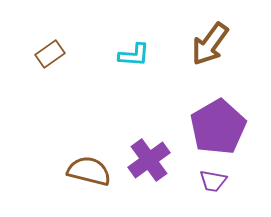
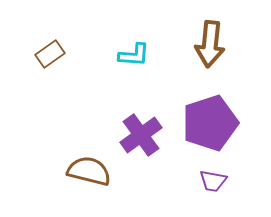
brown arrow: rotated 30 degrees counterclockwise
purple pentagon: moved 8 px left, 4 px up; rotated 12 degrees clockwise
purple cross: moved 8 px left, 25 px up
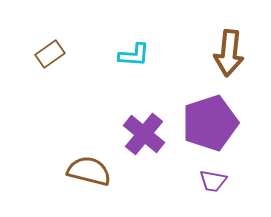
brown arrow: moved 19 px right, 9 px down
purple cross: moved 3 px right, 1 px up; rotated 15 degrees counterclockwise
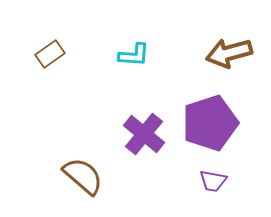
brown arrow: rotated 69 degrees clockwise
brown semicircle: moved 6 px left, 5 px down; rotated 27 degrees clockwise
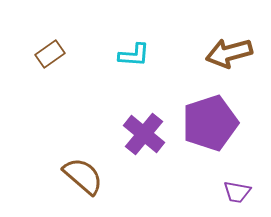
purple trapezoid: moved 24 px right, 11 px down
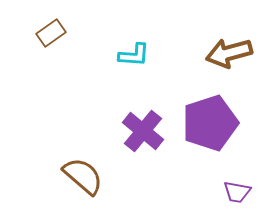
brown rectangle: moved 1 px right, 21 px up
purple cross: moved 1 px left, 3 px up
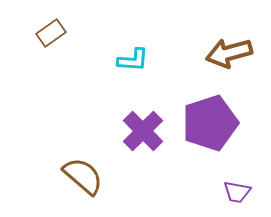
cyan L-shape: moved 1 px left, 5 px down
purple cross: rotated 6 degrees clockwise
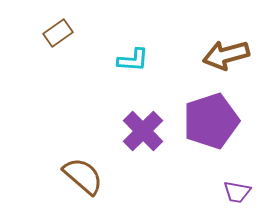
brown rectangle: moved 7 px right
brown arrow: moved 3 px left, 2 px down
purple pentagon: moved 1 px right, 2 px up
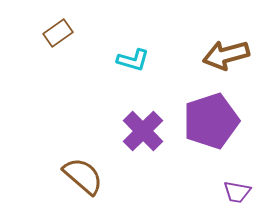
cyan L-shape: rotated 12 degrees clockwise
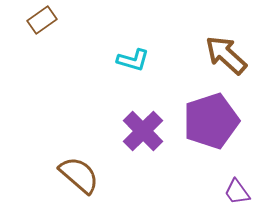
brown rectangle: moved 16 px left, 13 px up
brown arrow: rotated 57 degrees clockwise
brown semicircle: moved 4 px left, 1 px up
purple trapezoid: rotated 44 degrees clockwise
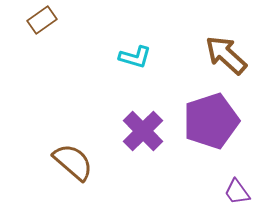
cyan L-shape: moved 2 px right, 3 px up
brown semicircle: moved 6 px left, 13 px up
